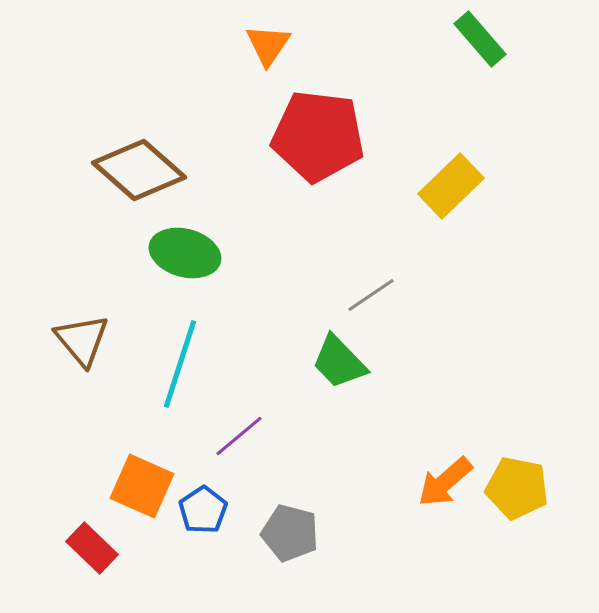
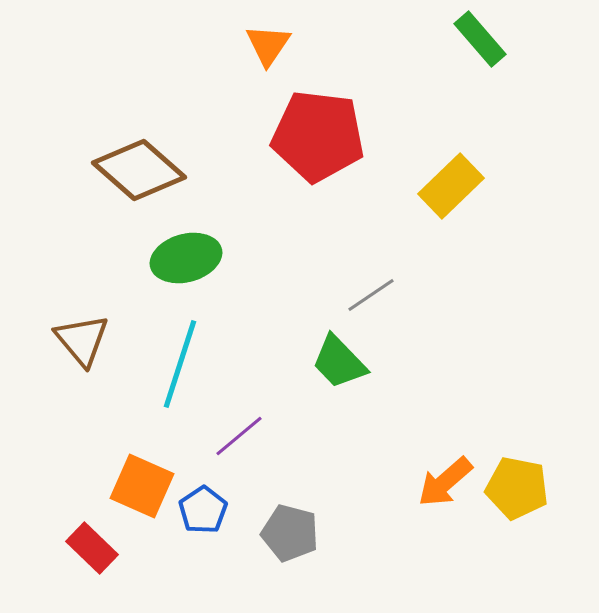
green ellipse: moved 1 px right, 5 px down; rotated 30 degrees counterclockwise
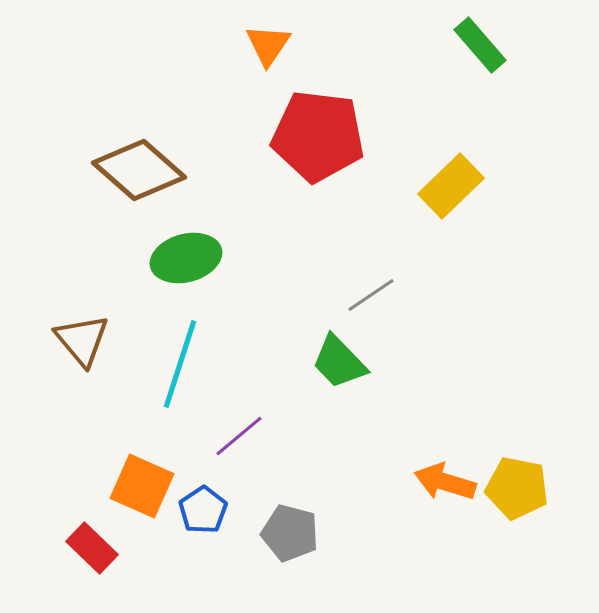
green rectangle: moved 6 px down
orange arrow: rotated 58 degrees clockwise
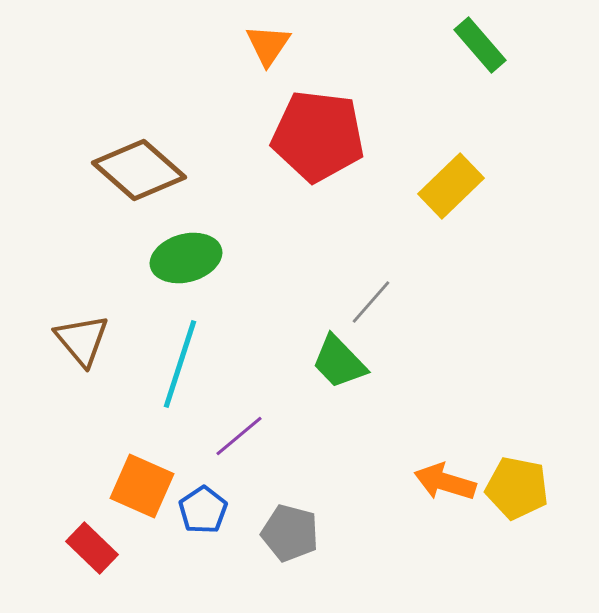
gray line: moved 7 px down; rotated 15 degrees counterclockwise
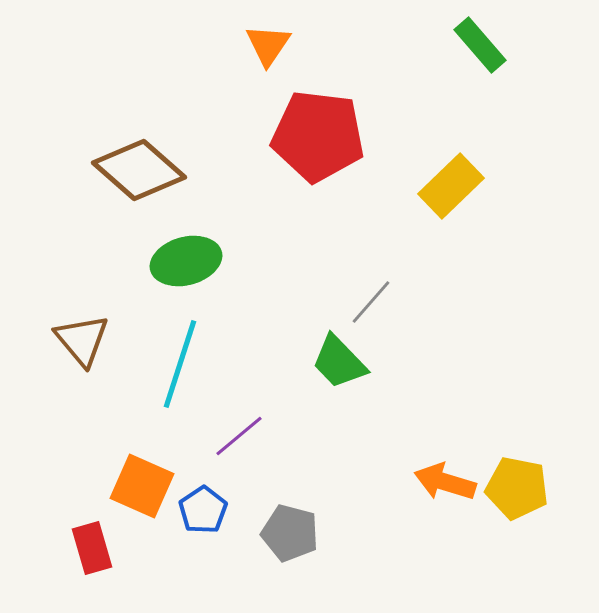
green ellipse: moved 3 px down
red rectangle: rotated 30 degrees clockwise
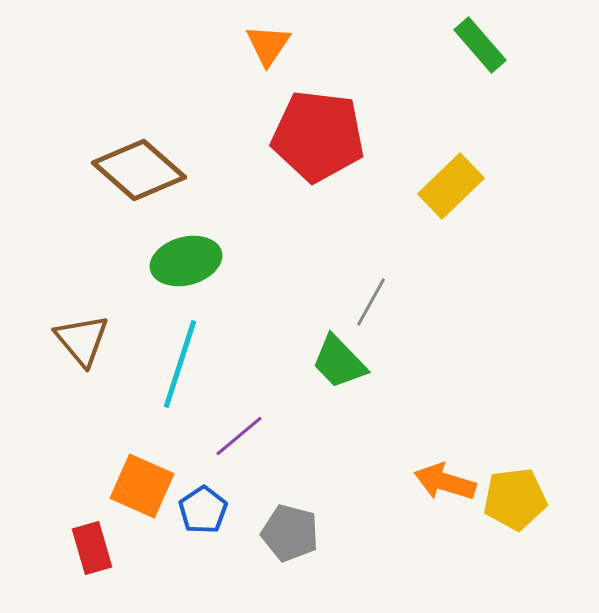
gray line: rotated 12 degrees counterclockwise
yellow pentagon: moved 2 px left, 11 px down; rotated 18 degrees counterclockwise
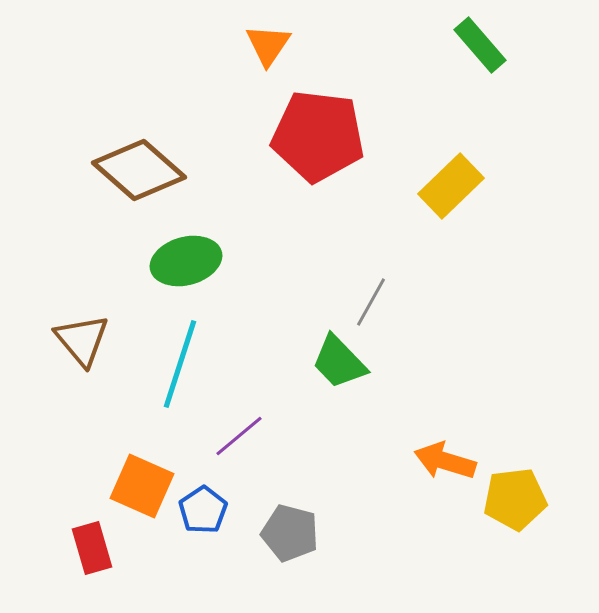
orange arrow: moved 21 px up
